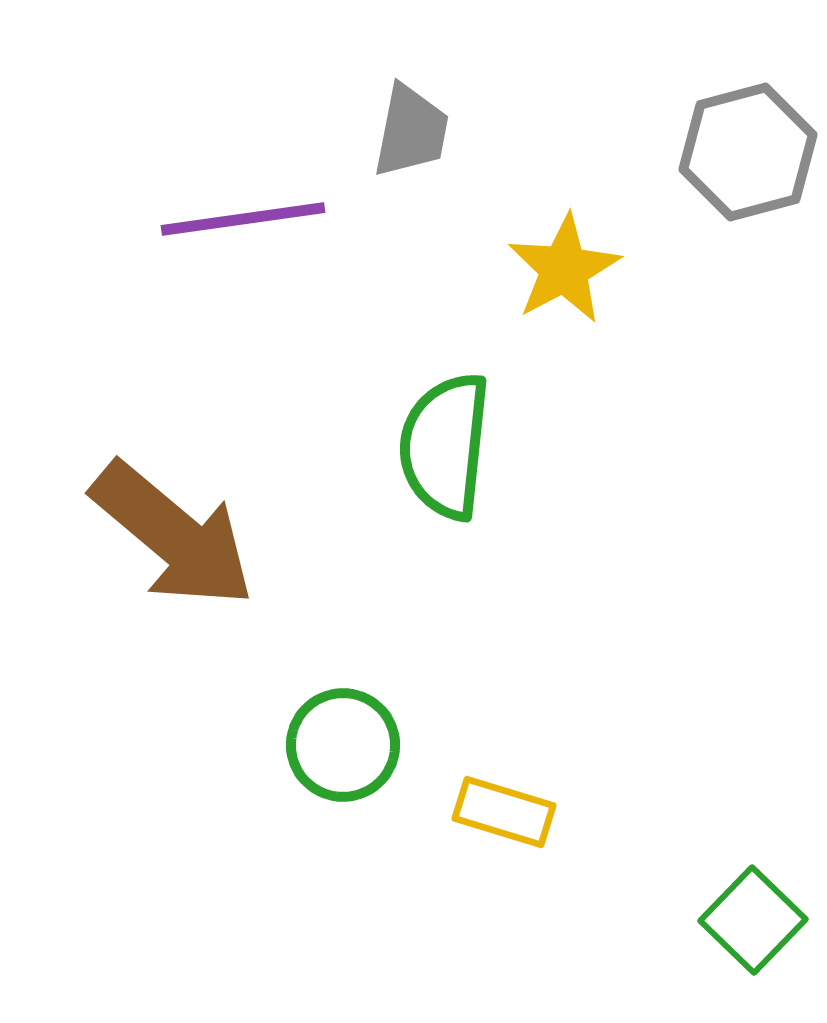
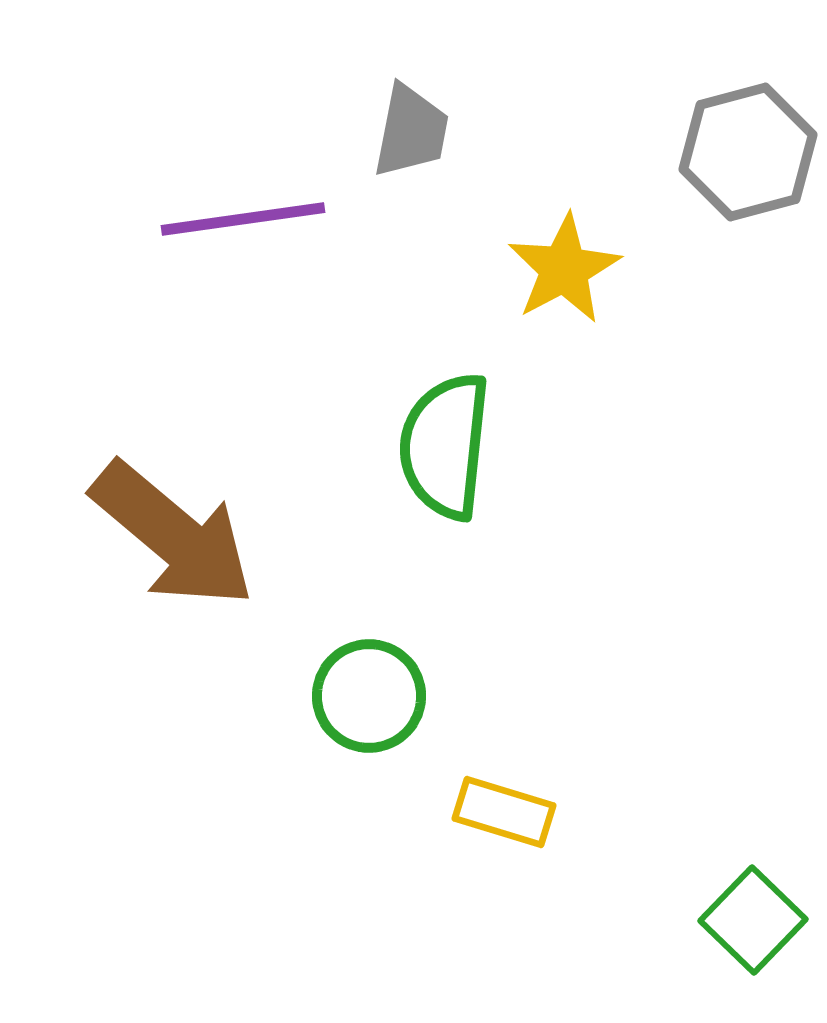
green circle: moved 26 px right, 49 px up
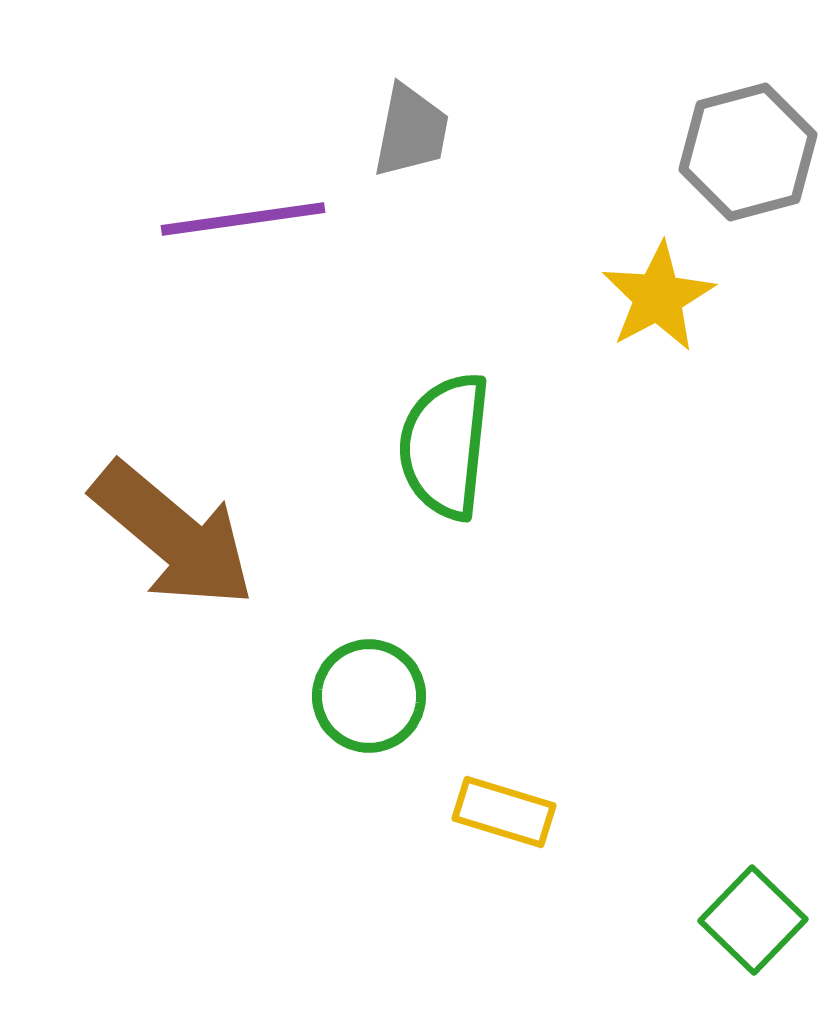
yellow star: moved 94 px right, 28 px down
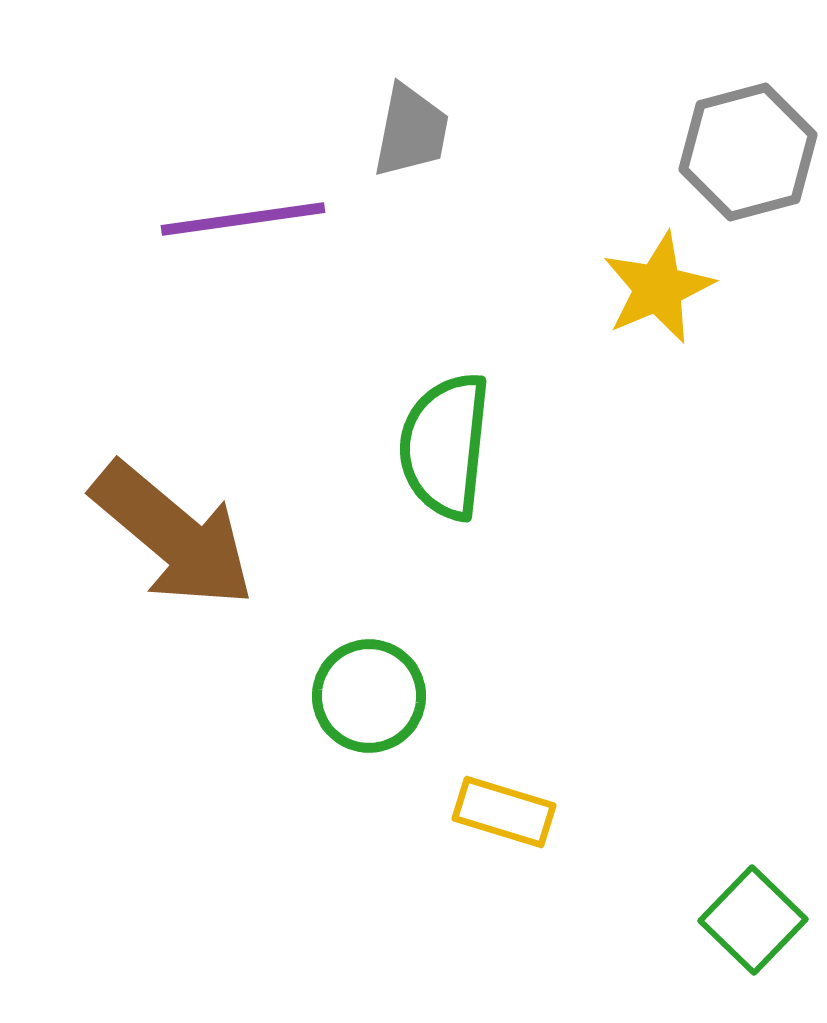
yellow star: moved 9 px up; rotated 5 degrees clockwise
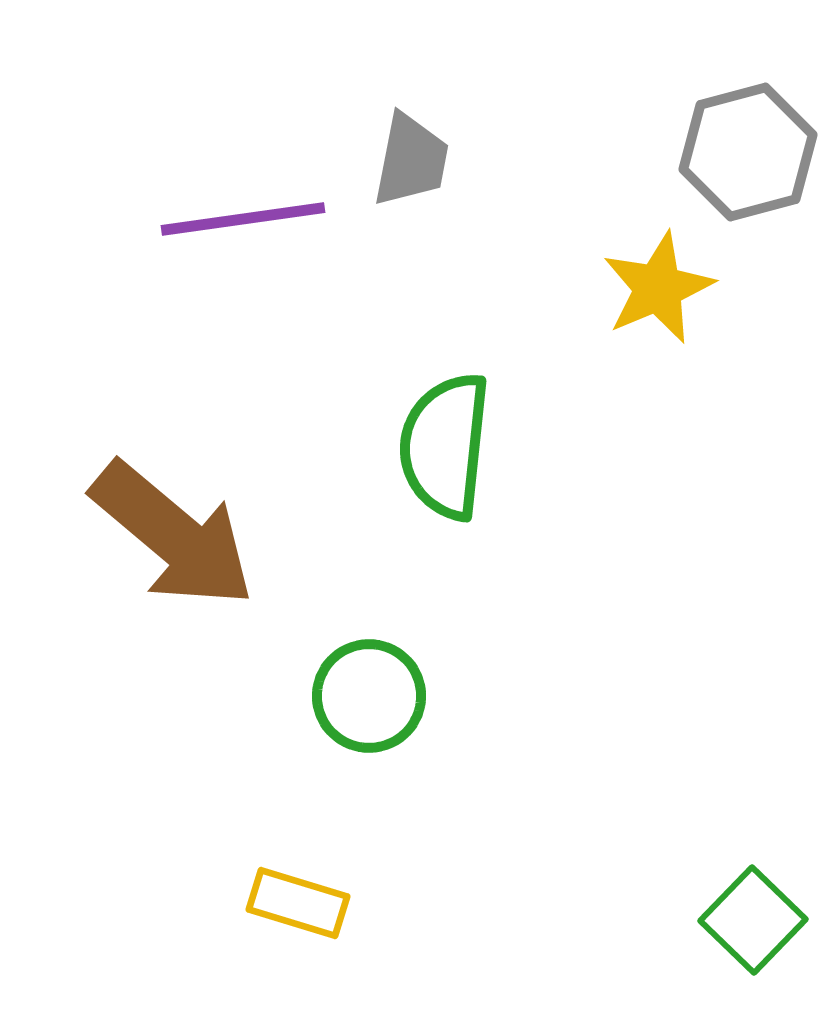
gray trapezoid: moved 29 px down
yellow rectangle: moved 206 px left, 91 px down
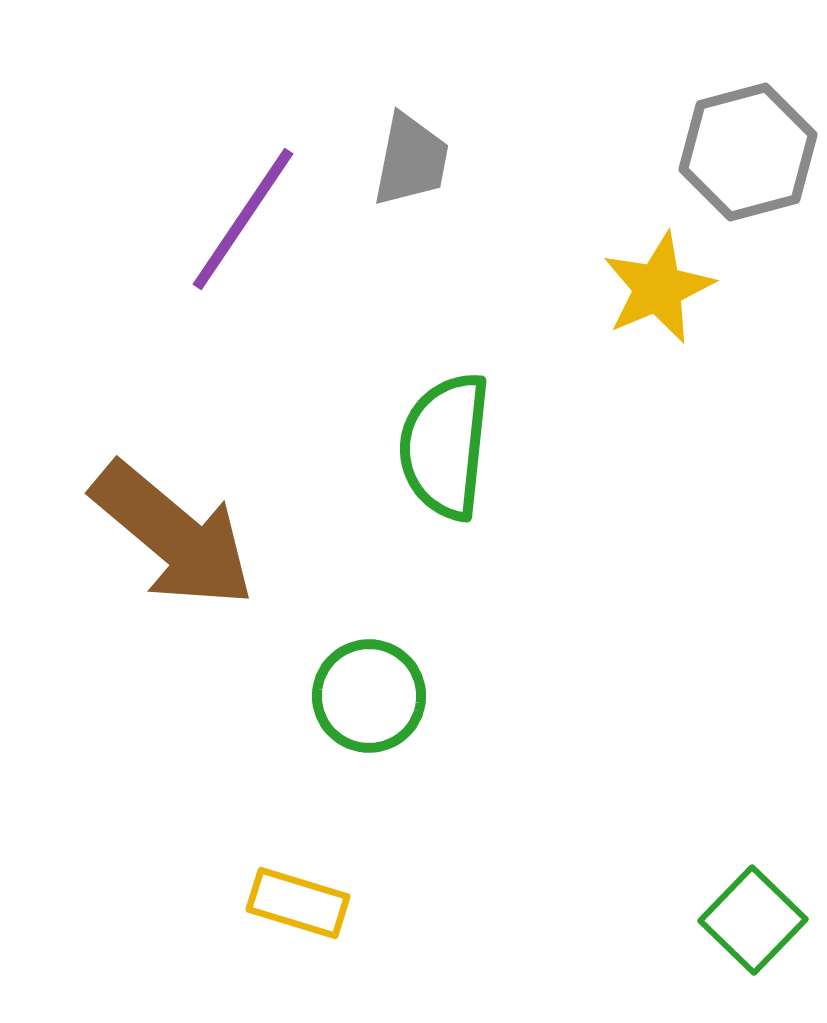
purple line: rotated 48 degrees counterclockwise
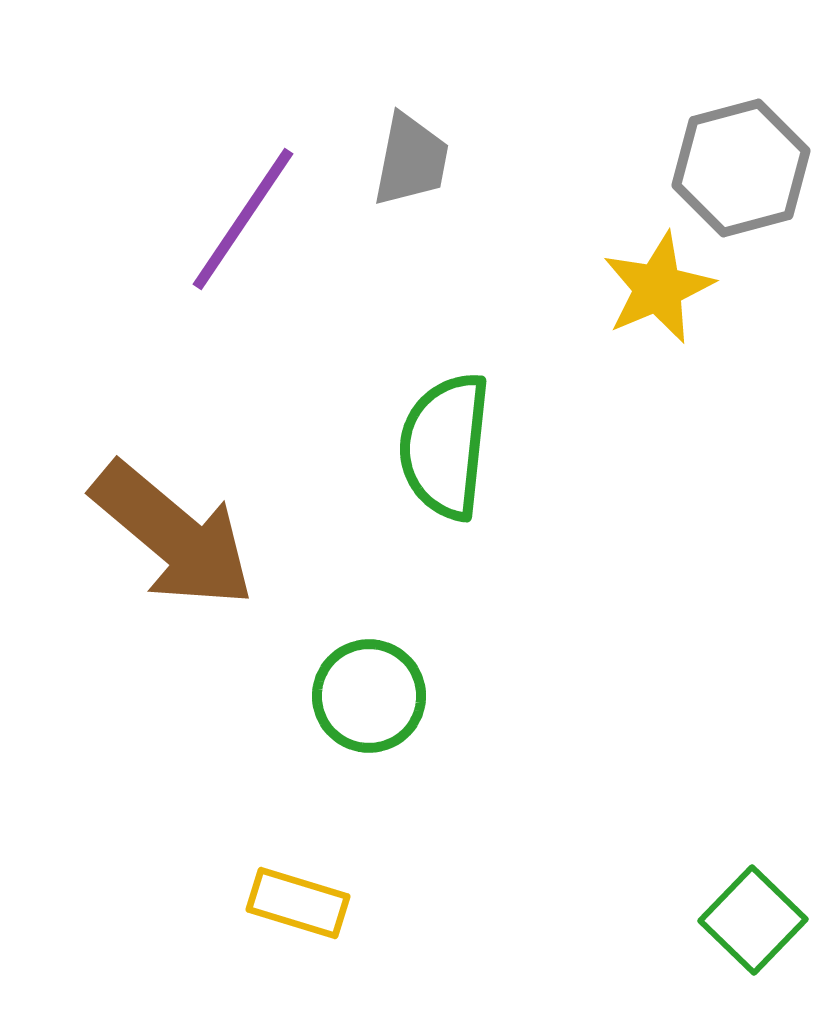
gray hexagon: moved 7 px left, 16 px down
